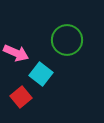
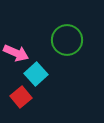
cyan square: moved 5 px left; rotated 10 degrees clockwise
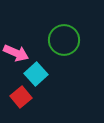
green circle: moved 3 px left
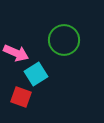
cyan square: rotated 10 degrees clockwise
red square: rotated 30 degrees counterclockwise
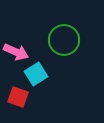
pink arrow: moved 1 px up
red square: moved 3 px left
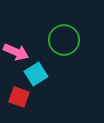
red square: moved 1 px right
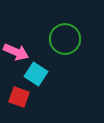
green circle: moved 1 px right, 1 px up
cyan square: rotated 25 degrees counterclockwise
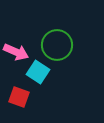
green circle: moved 8 px left, 6 px down
cyan square: moved 2 px right, 2 px up
